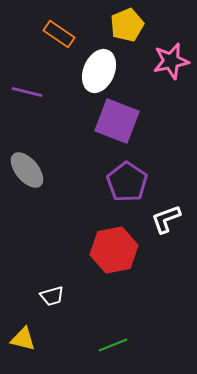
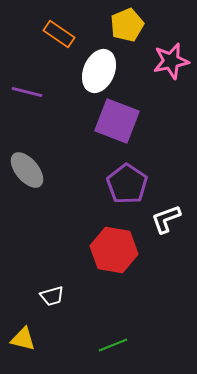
purple pentagon: moved 2 px down
red hexagon: rotated 21 degrees clockwise
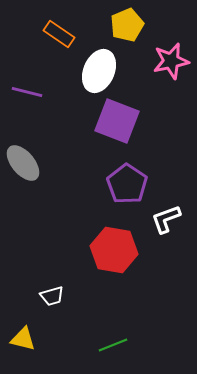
gray ellipse: moved 4 px left, 7 px up
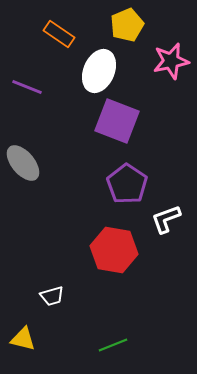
purple line: moved 5 px up; rotated 8 degrees clockwise
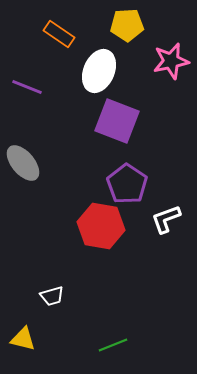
yellow pentagon: rotated 20 degrees clockwise
red hexagon: moved 13 px left, 24 px up
